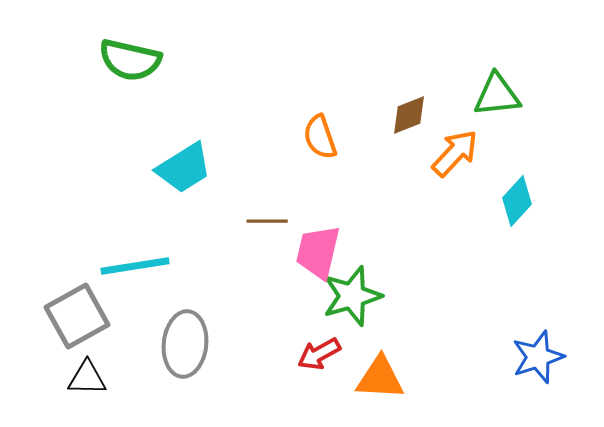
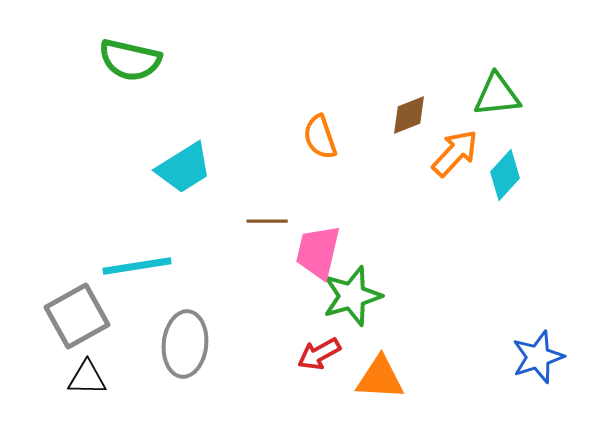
cyan diamond: moved 12 px left, 26 px up
cyan line: moved 2 px right
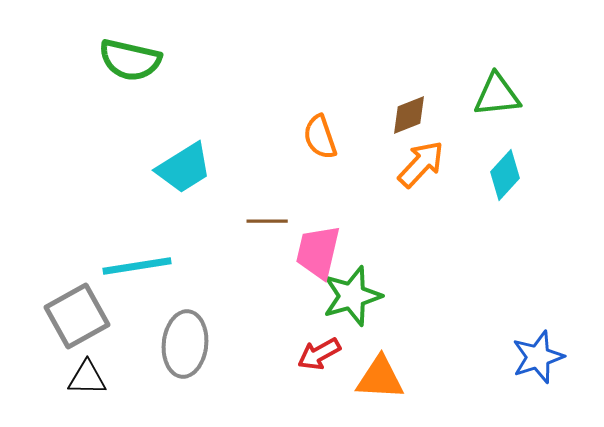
orange arrow: moved 34 px left, 11 px down
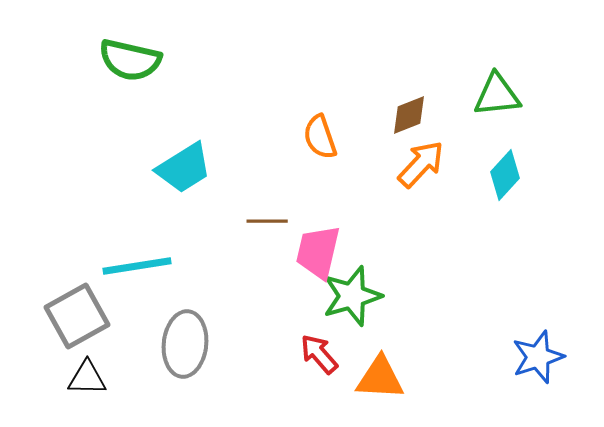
red arrow: rotated 78 degrees clockwise
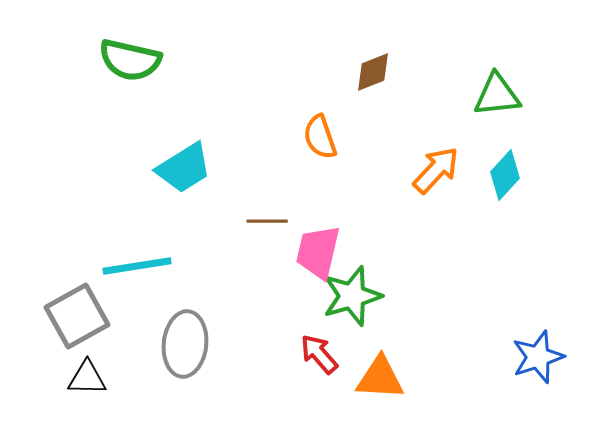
brown diamond: moved 36 px left, 43 px up
orange arrow: moved 15 px right, 6 px down
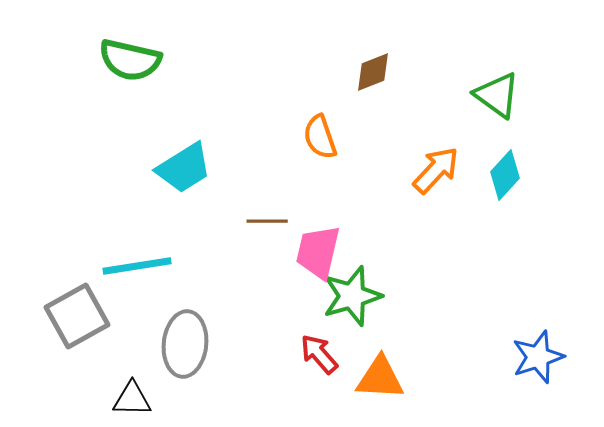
green triangle: rotated 42 degrees clockwise
black triangle: moved 45 px right, 21 px down
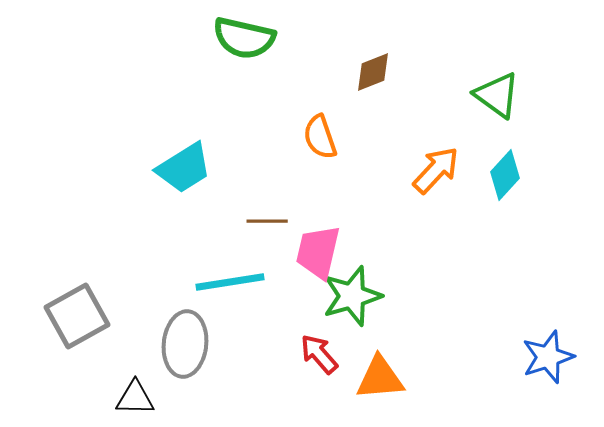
green semicircle: moved 114 px right, 22 px up
cyan line: moved 93 px right, 16 px down
blue star: moved 10 px right
orange triangle: rotated 8 degrees counterclockwise
black triangle: moved 3 px right, 1 px up
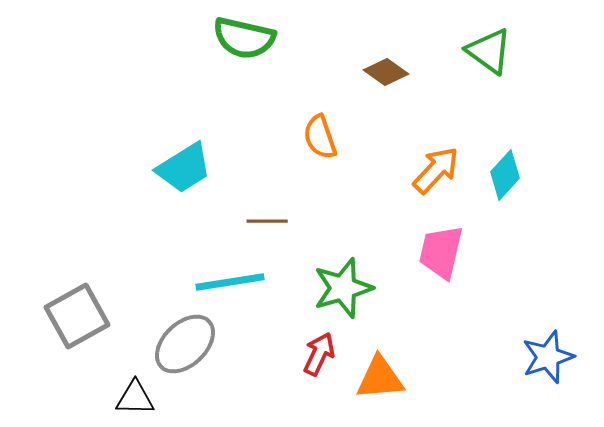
brown diamond: moved 13 px right; rotated 57 degrees clockwise
green triangle: moved 8 px left, 44 px up
pink trapezoid: moved 123 px right
green star: moved 9 px left, 8 px up
gray ellipse: rotated 40 degrees clockwise
red arrow: rotated 66 degrees clockwise
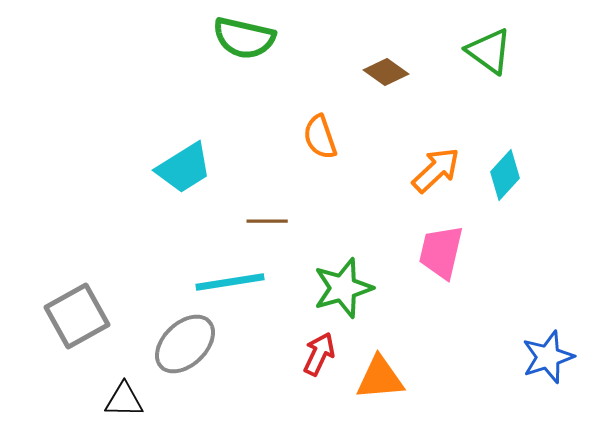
orange arrow: rotated 4 degrees clockwise
black triangle: moved 11 px left, 2 px down
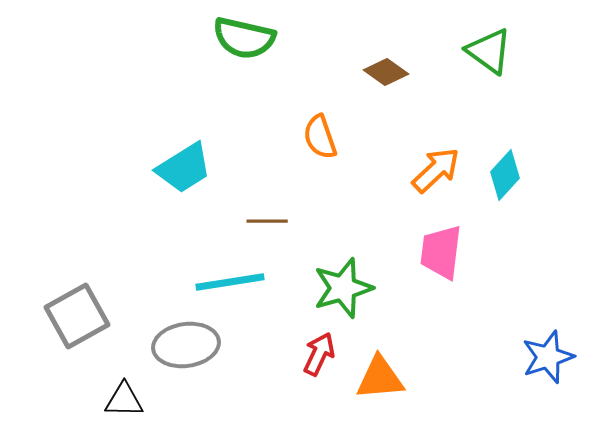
pink trapezoid: rotated 6 degrees counterclockwise
gray ellipse: moved 1 px right, 1 px down; rotated 36 degrees clockwise
